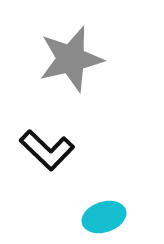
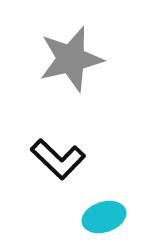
black L-shape: moved 11 px right, 9 px down
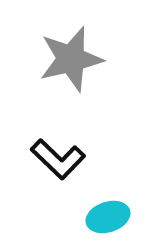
cyan ellipse: moved 4 px right
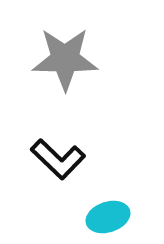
gray star: moved 6 px left; rotated 14 degrees clockwise
